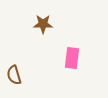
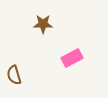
pink rectangle: rotated 55 degrees clockwise
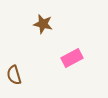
brown star: rotated 12 degrees clockwise
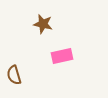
pink rectangle: moved 10 px left, 2 px up; rotated 15 degrees clockwise
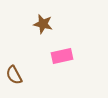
brown semicircle: rotated 12 degrees counterclockwise
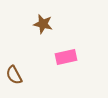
pink rectangle: moved 4 px right, 1 px down
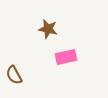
brown star: moved 5 px right, 5 px down
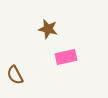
brown semicircle: moved 1 px right
